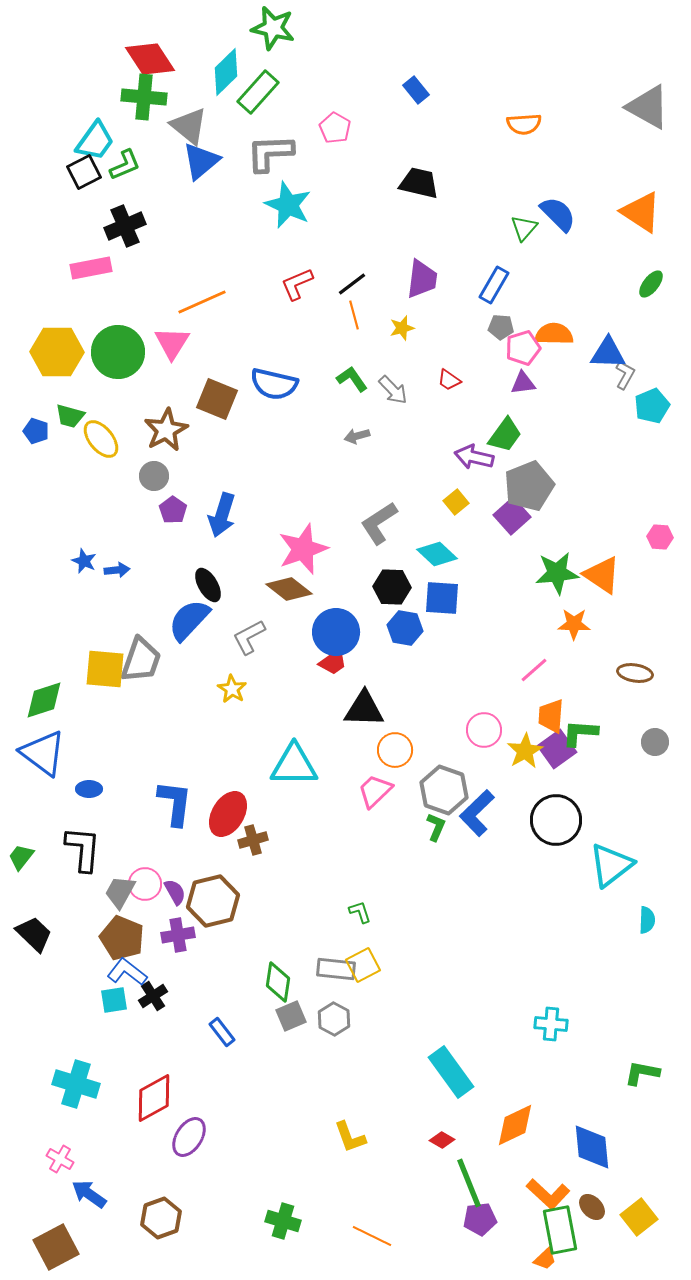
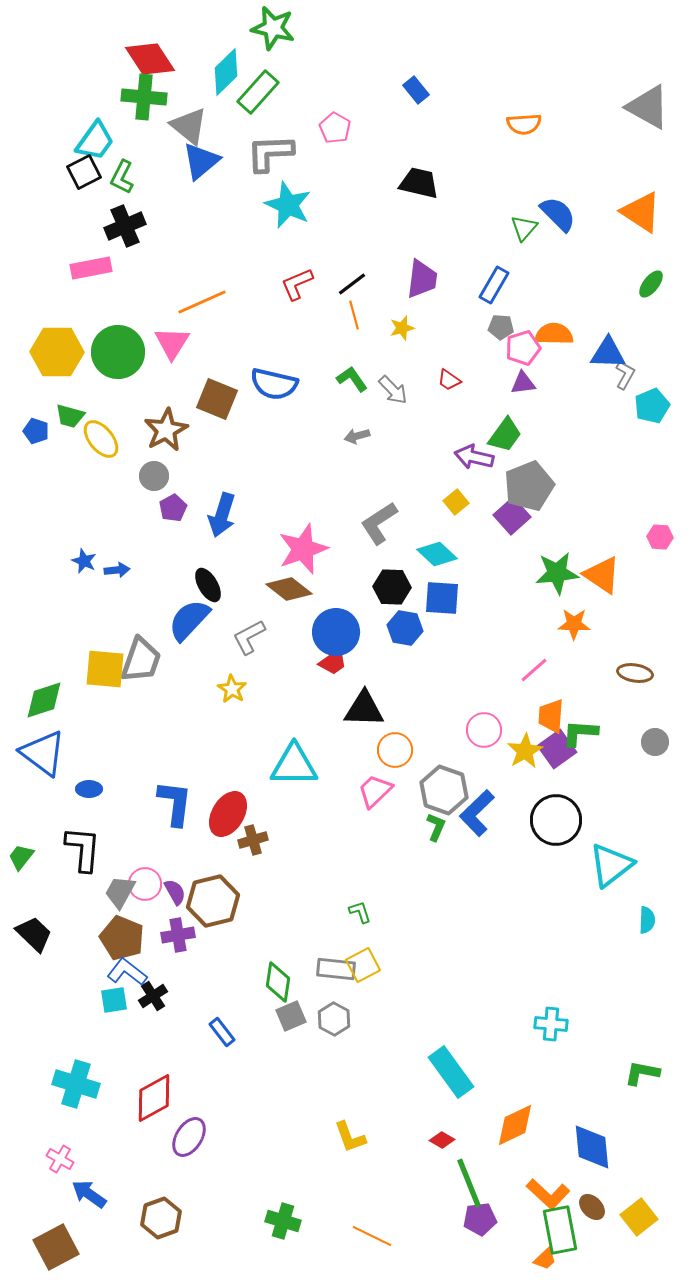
green L-shape at (125, 165): moved 3 px left, 12 px down; rotated 140 degrees clockwise
purple pentagon at (173, 510): moved 2 px up; rotated 8 degrees clockwise
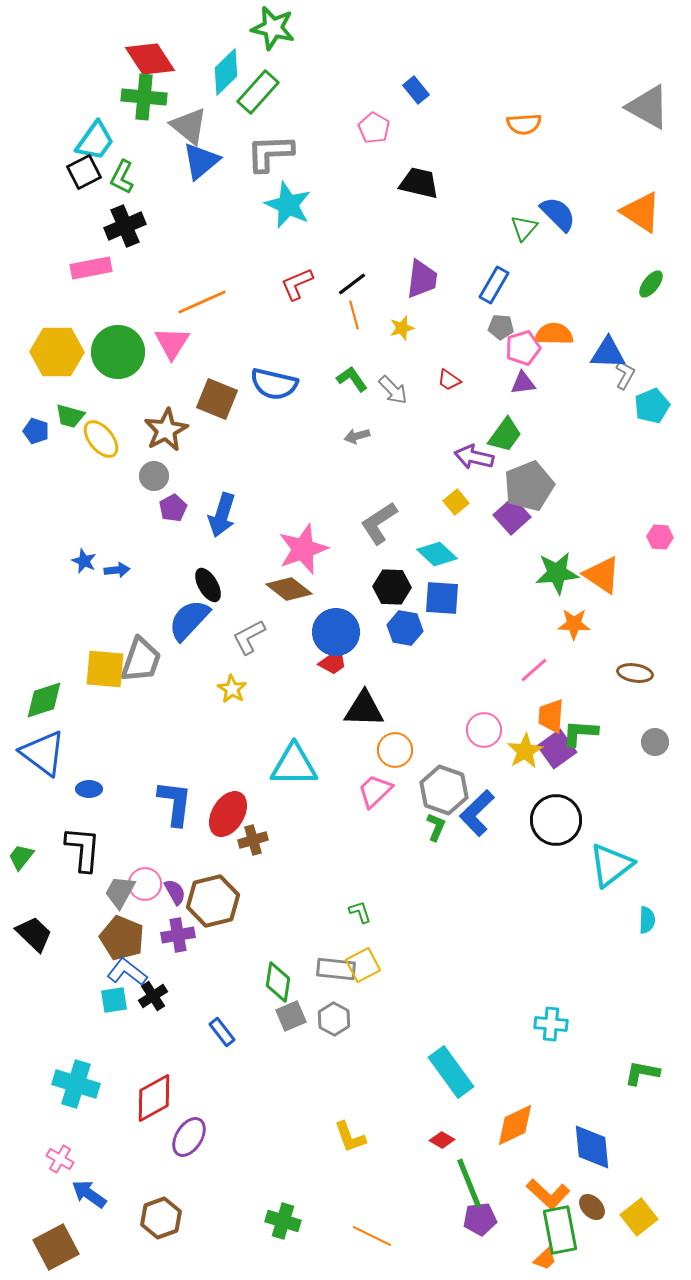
pink pentagon at (335, 128): moved 39 px right
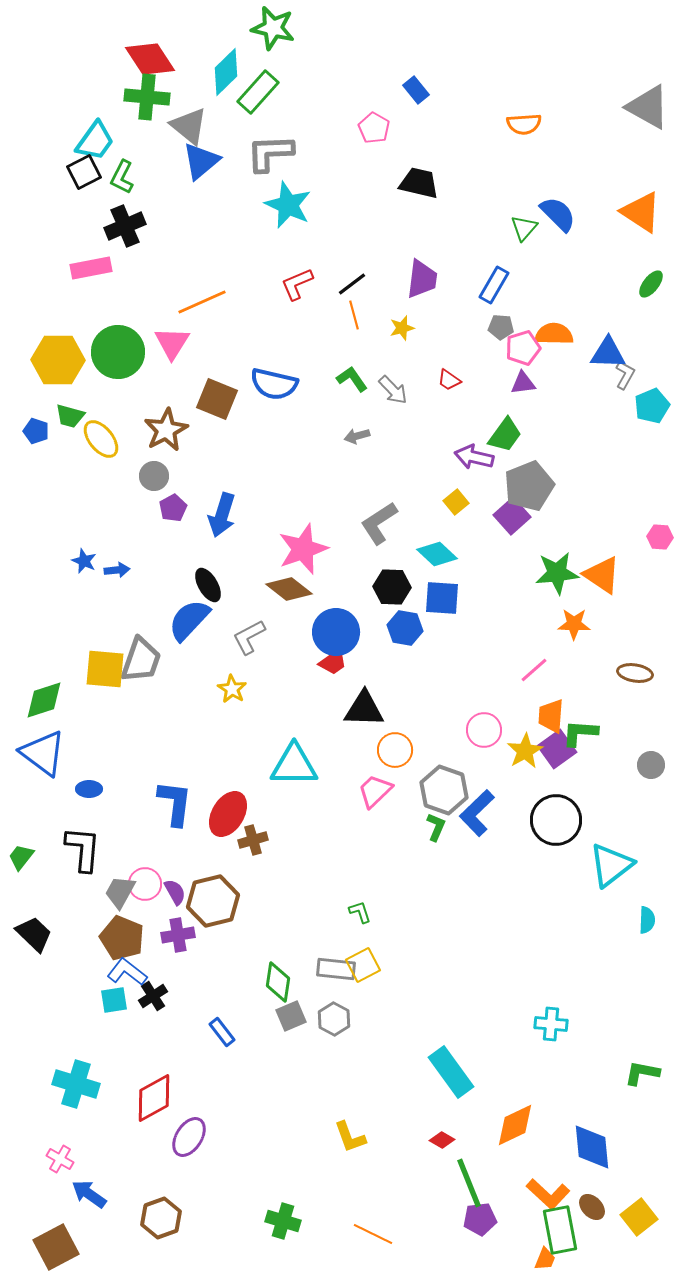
green cross at (144, 97): moved 3 px right
yellow hexagon at (57, 352): moved 1 px right, 8 px down
gray circle at (655, 742): moved 4 px left, 23 px down
orange line at (372, 1236): moved 1 px right, 2 px up
orange trapezoid at (545, 1259): rotated 25 degrees counterclockwise
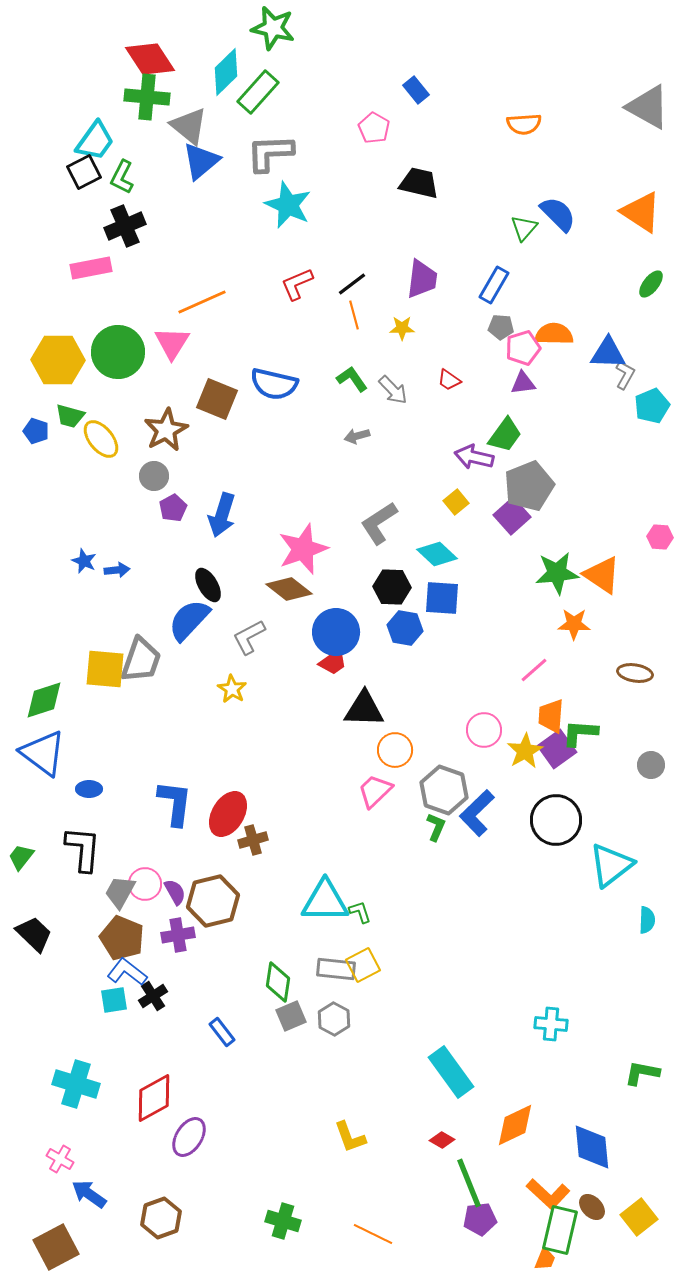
yellow star at (402, 328): rotated 15 degrees clockwise
cyan triangle at (294, 765): moved 31 px right, 136 px down
green rectangle at (560, 1230): rotated 24 degrees clockwise
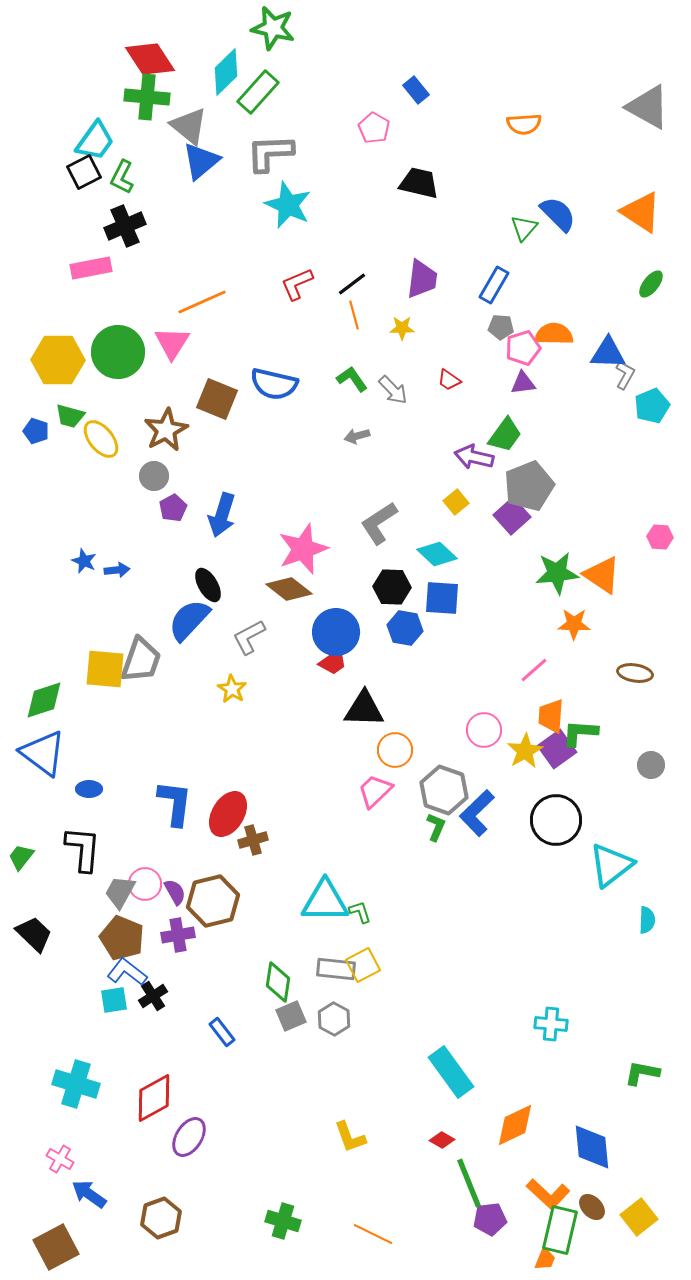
purple pentagon at (480, 1219): moved 10 px right
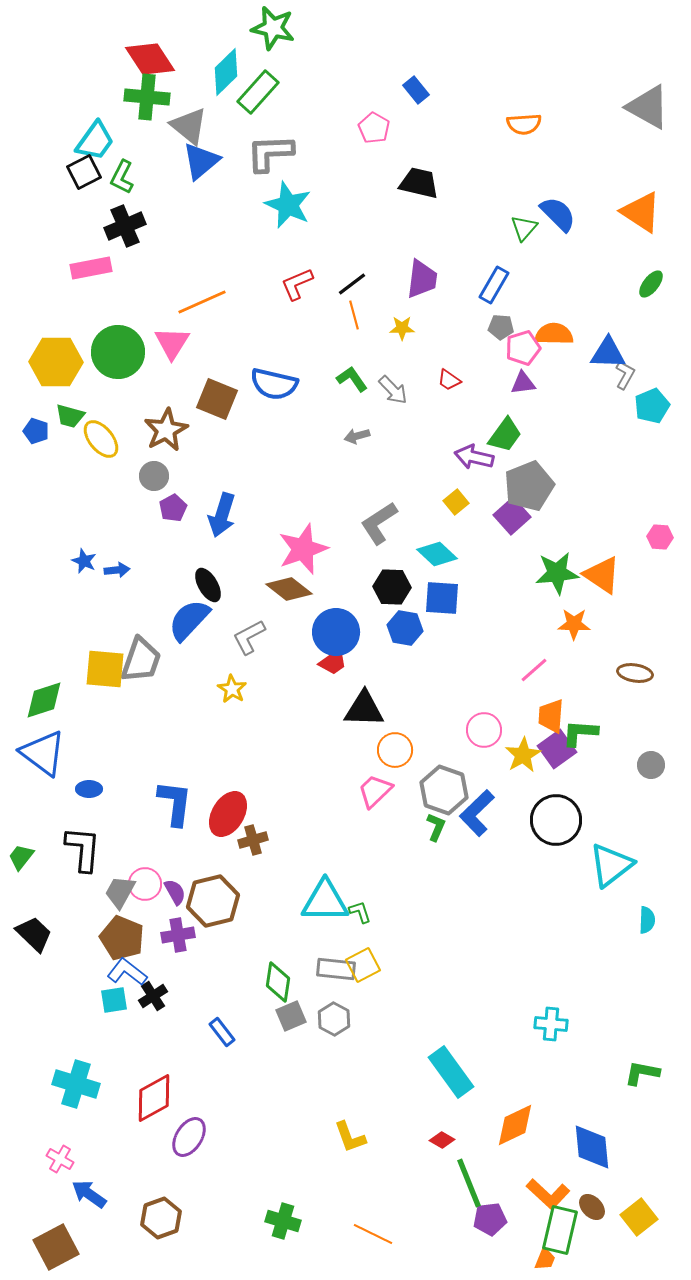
yellow hexagon at (58, 360): moved 2 px left, 2 px down
yellow star at (525, 751): moved 2 px left, 4 px down
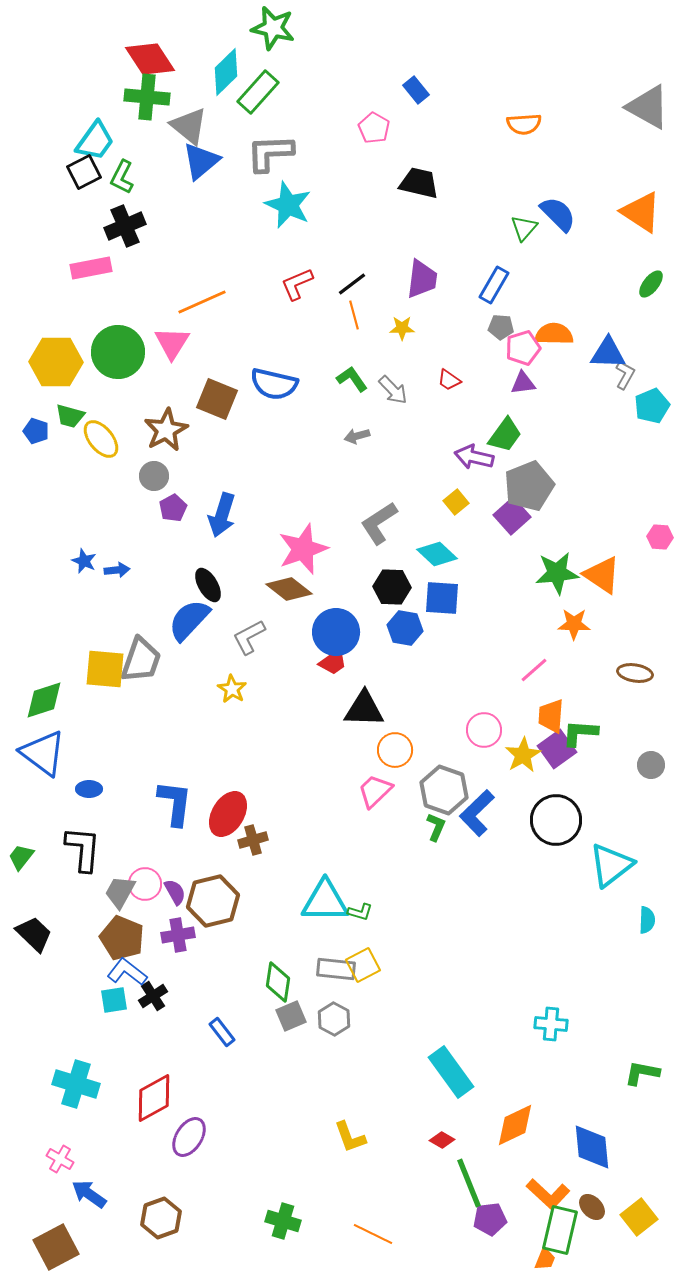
green L-shape at (360, 912): rotated 125 degrees clockwise
